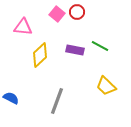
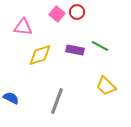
yellow diamond: rotated 25 degrees clockwise
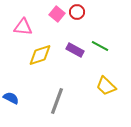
purple rectangle: rotated 18 degrees clockwise
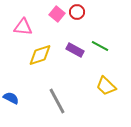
gray line: rotated 48 degrees counterclockwise
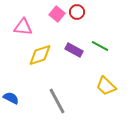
purple rectangle: moved 1 px left
